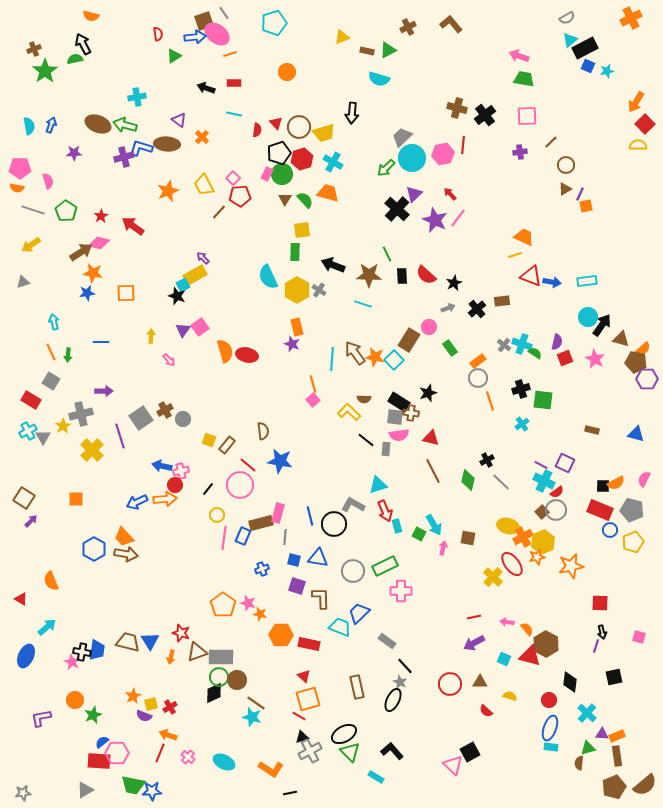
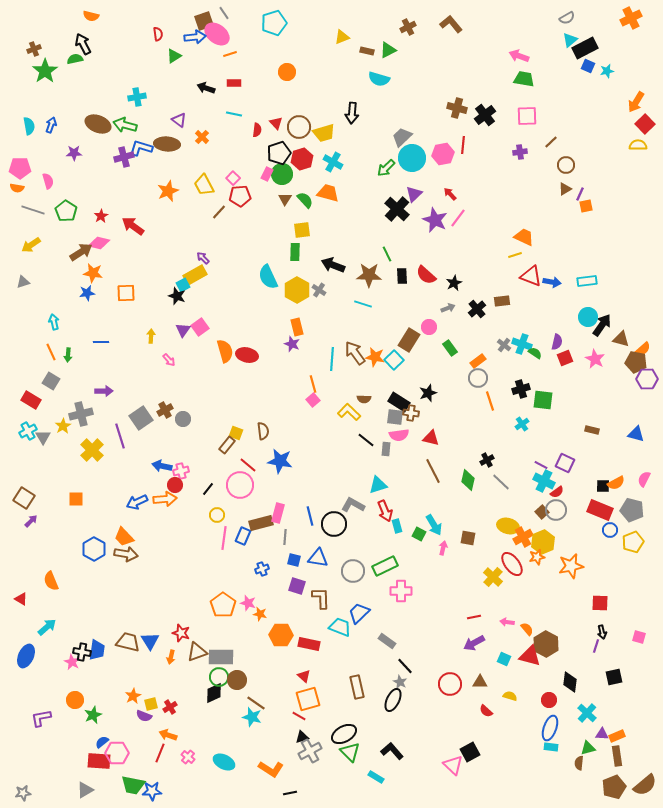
yellow square at (209, 440): moved 27 px right, 7 px up
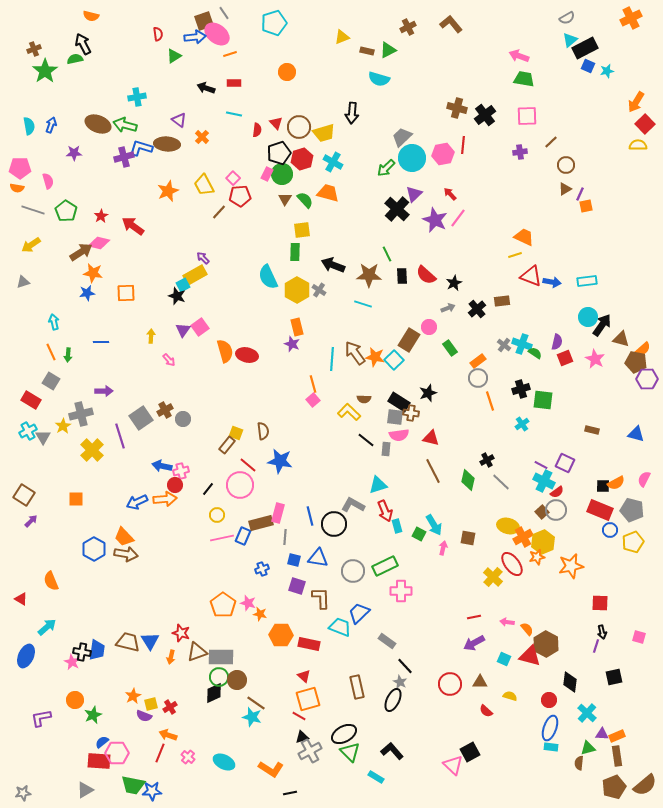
brown square at (24, 498): moved 3 px up
pink line at (224, 538): moved 2 px left; rotated 70 degrees clockwise
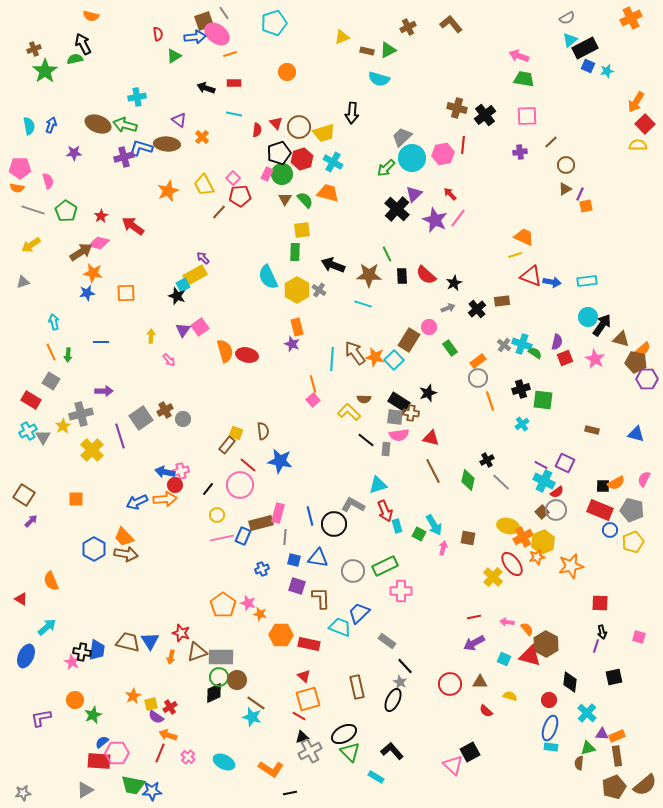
blue arrow at (162, 466): moved 3 px right, 6 px down
purple semicircle at (144, 716): moved 12 px right, 1 px down; rotated 14 degrees clockwise
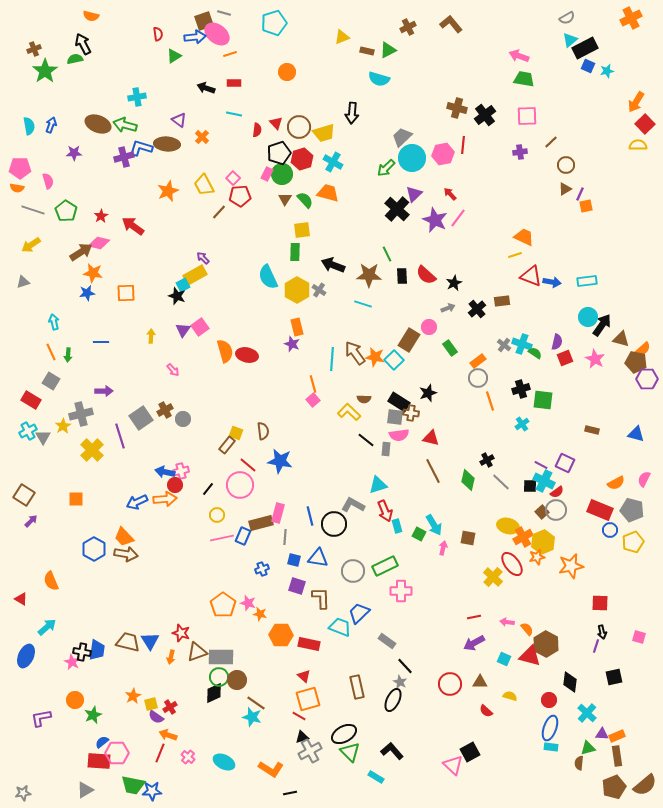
gray line at (224, 13): rotated 40 degrees counterclockwise
pink arrow at (169, 360): moved 4 px right, 10 px down
black square at (603, 486): moved 73 px left
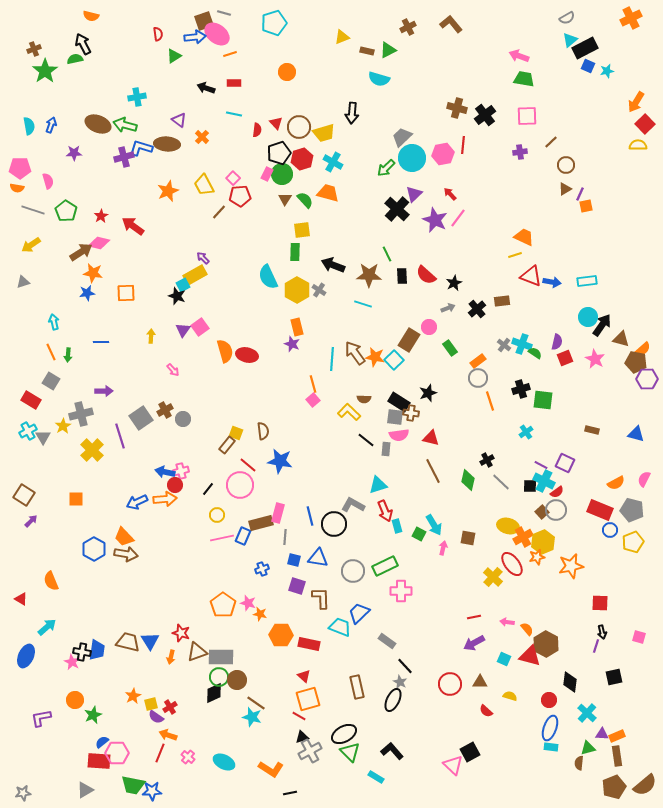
cyan cross at (522, 424): moved 4 px right, 8 px down
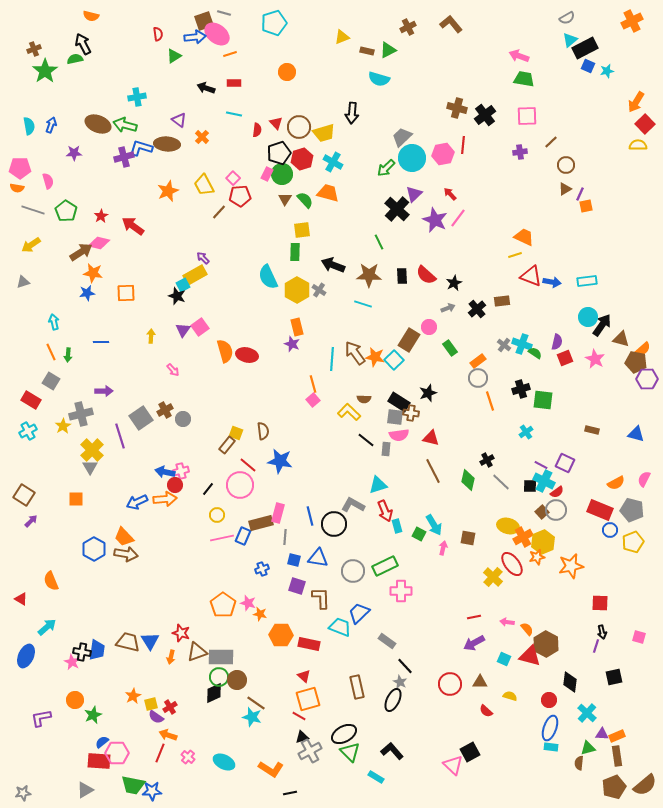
orange cross at (631, 18): moved 1 px right, 3 px down
green line at (387, 254): moved 8 px left, 12 px up
gray triangle at (43, 437): moved 47 px right, 30 px down
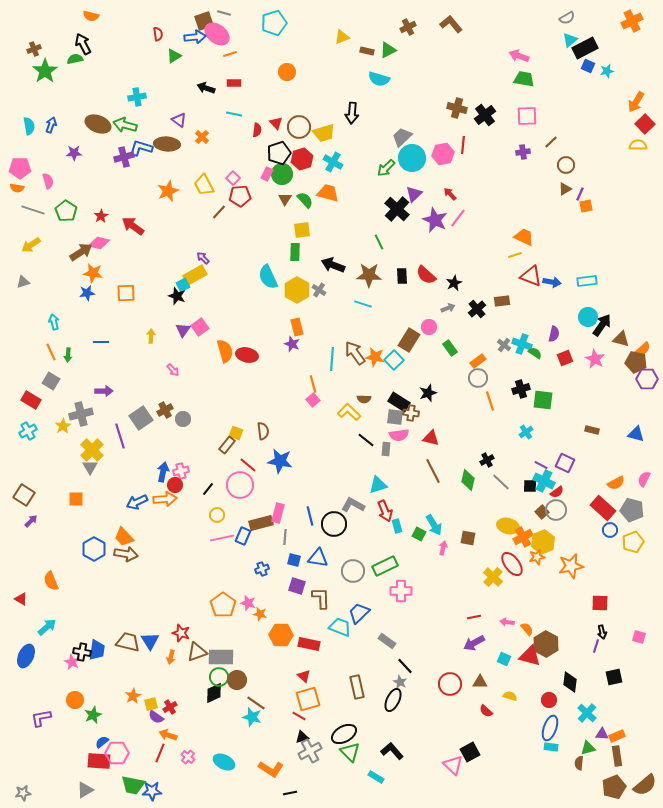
purple cross at (520, 152): moved 3 px right
purple semicircle at (557, 342): moved 3 px left, 8 px up
blue arrow at (165, 472): moved 2 px left; rotated 90 degrees clockwise
red rectangle at (600, 510): moved 3 px right, 2 px up; rotated 20 degrees clockwise
